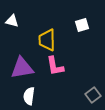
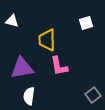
white square: moved 4 px right, 2 px up
pink L-shape: moved 4 px right
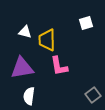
white triangle: moved 13 px right, 11 px down
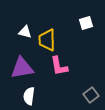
gray square: moved 2 px left
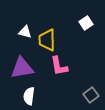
white square: rotated 16 degrees counterclockwise
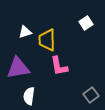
white triangle: rotated 32 degrees counterclockwise
purple triangle: moved 4 px left
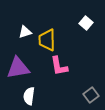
white square: rotated 16 degrees counterclockwise
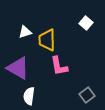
purple triangle: rotated 40 degrees clockwise
gray square: moved 4 px left
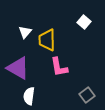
white square: moved 2 px left, 1 px up
white triangle: rotated 32 degrees counterclockwise
pink L-shape: moved 1 px down
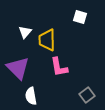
white square: moved 4 px left, 5 px up; rotated 24 degrees counterclockwise
purple triangle: rotated 15 degrees clockwise
white semicircle: moved 2 px right; rotated 18 degrees counterclockwise
